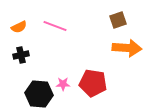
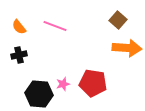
brown square: rotated 30 degrees counterclockwise
orange semicircle: rotated 77 degrees clockwise
black cross: moved 2 px left
pink star: rotated 16 degrees counterclockwise
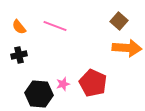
brown square: moved 1 px right, 1 px down
red pentagon: rotated 16 degrees clockwise
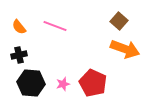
orange arrow: moved 2 px left, 1 px down; rotated 16 degrees clockwise
black hexagon: moved 8 px left, 11 px up
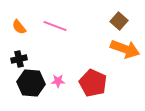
black cross: moved 4 px down
pink star: moved 5 px left, 3 px up; rotated 16 degrees clockwise
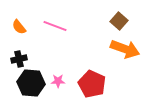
red pentagon: moved 1 px left, 1 px down
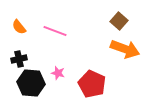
pink line: moved 5 px down
pink star: moved 8 px up; rotated 16 degrees clockwise
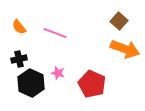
pink line: moved 2 px down
black hexagon: rotated 20 degrees clockwise
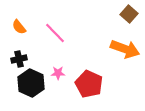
brown square: moved 10 px right, 7 px up
pink line: rotated 25 degrees clockwise
pink star: rotated 16 degrees counterclockwise
red pentagon: moved 3 px left
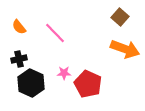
brown square: moved 9 px left, 3 px down
pink star: moved 6 px right
red pentagon: moved 1 px left
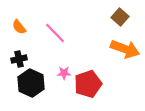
red pentagon: rotated 28 degrees clockwise
